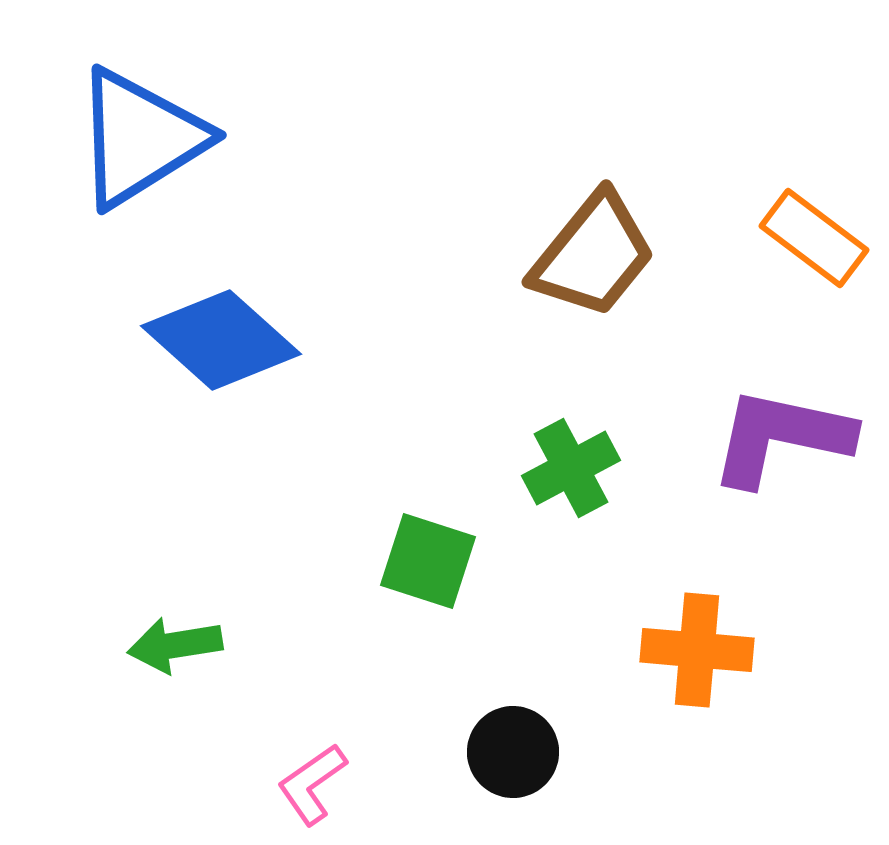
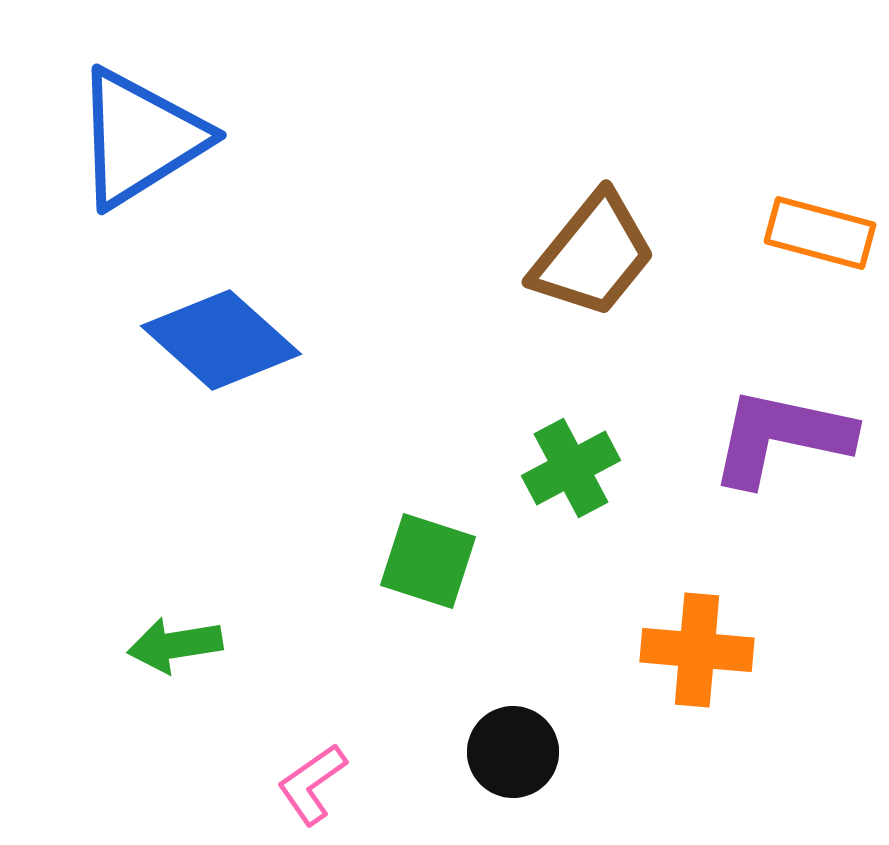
orange rectangle: moved 6 px right, 5 px up; rotated 22 degrees counterclockwise
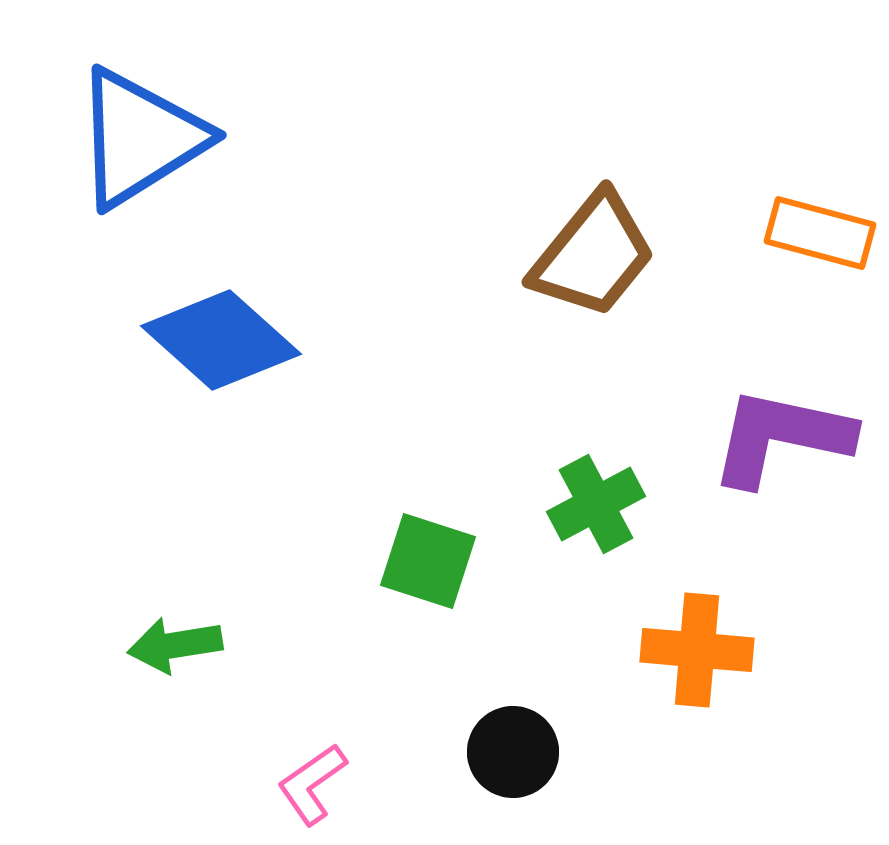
green cross: moved 25 px right, 36 px down
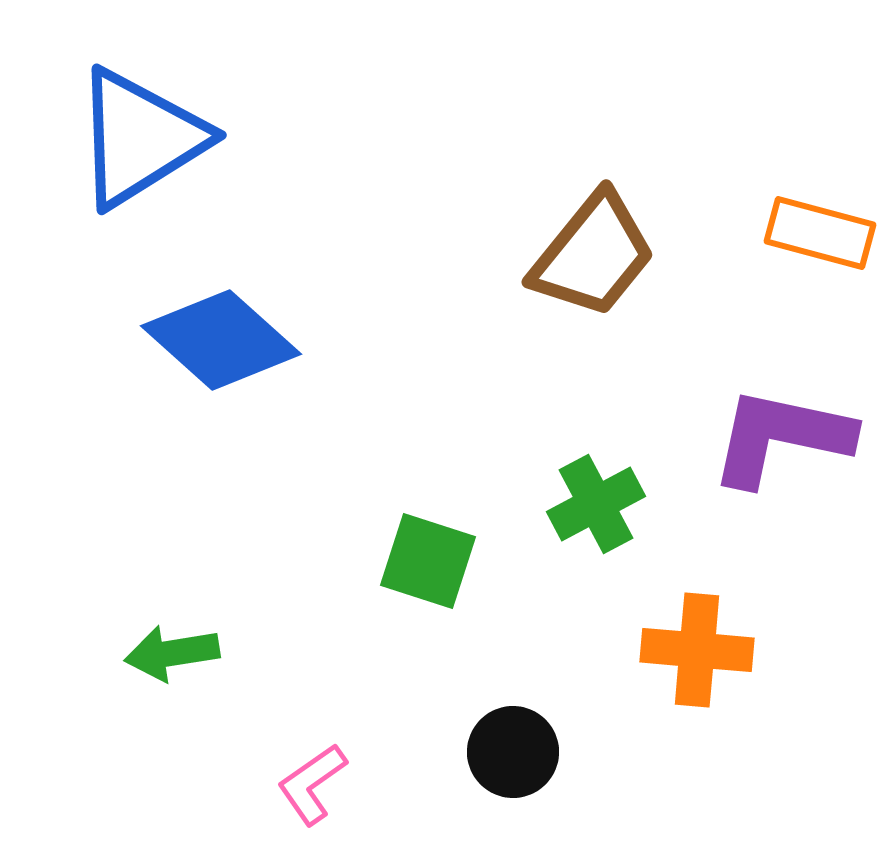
green arrow: moved 3 px left, 8 px down
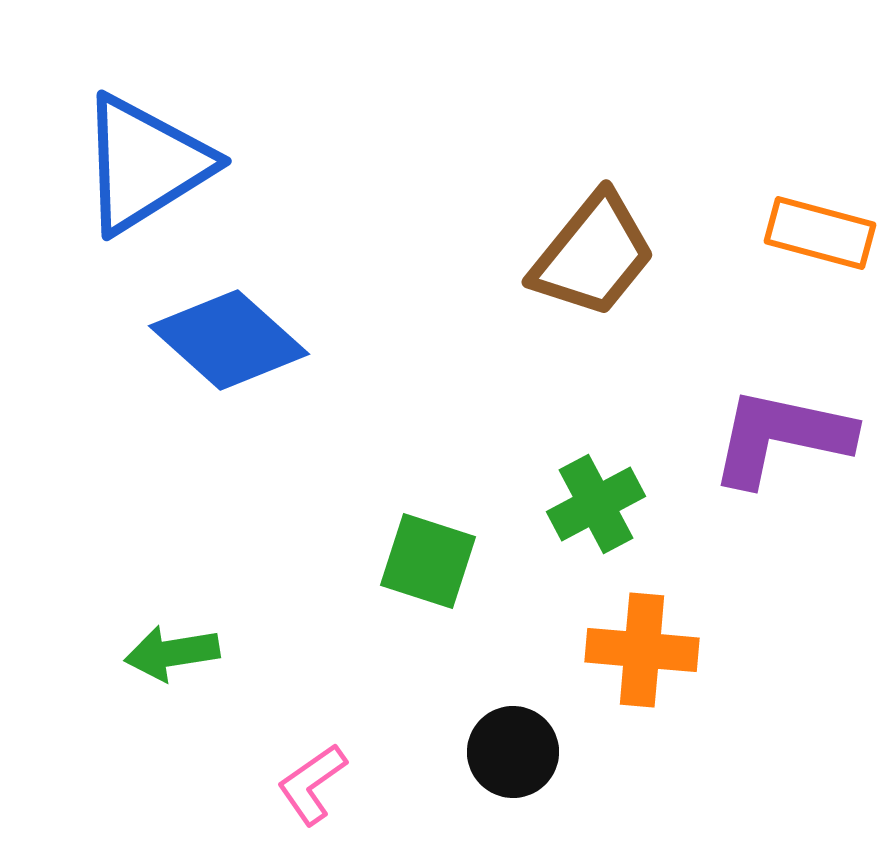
blue triangle: moved 5 px right, 26 px down
blue diamond: moved 8 px right
orange cross: moved 55 px left
